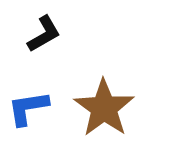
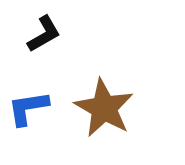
brown star: rotated 6 degrees counterclockwise
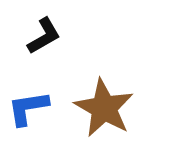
black L-shape: moved 2 px down
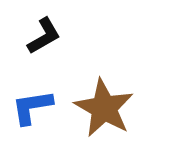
blue L-shape: moved 4 px right, 1 px up
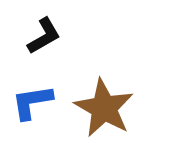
blue L-shape: moved 5 px up
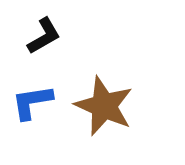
brown star: moved 2 px up; rotated 6 degrees counterclockwise
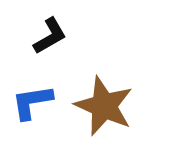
black L-shape: moved 6 px right
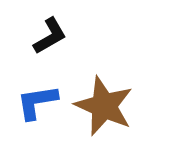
blue L-shape: moved 5 px right
